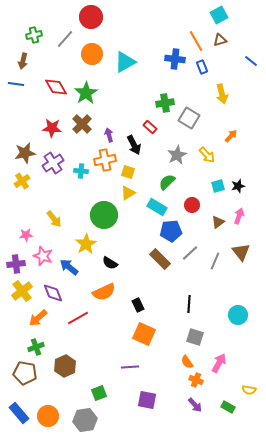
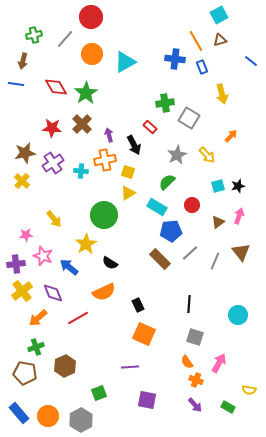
yellow cross at (22, 181): rotated 14 degrees counterclockwise
gray hexagon at (85, 420): moved 4 px left; rotated 20 degrees counterclockwise
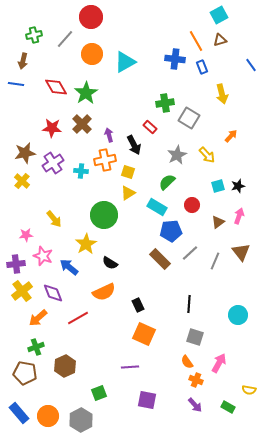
blue line at (251, 61): moved 4 px down; rotated 16 degrees clockwise
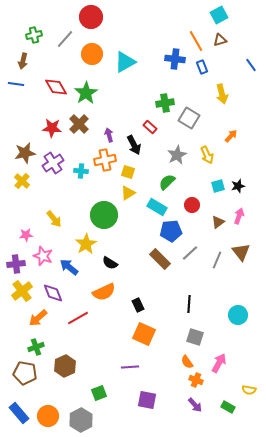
brown cross at (82, 124): moved 3 px left
yellow arrow at (207, 155): rotated 18 degrees clockwise
gray line at (215, 261): moved 2 px right, 1 px up
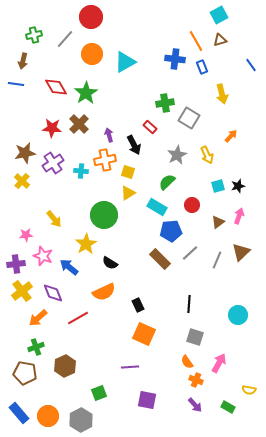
brown triangle at (241, 252): rotated 24 degrees clockwise
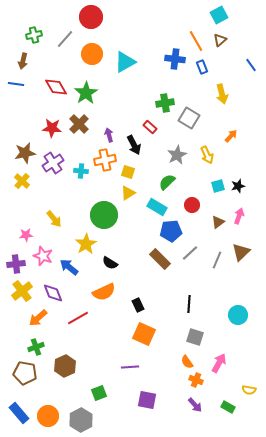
brown triangle at (220, 40): rotated 24 degrees counterclockwise
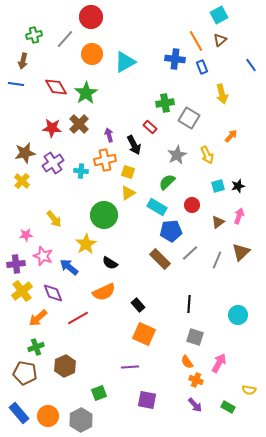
black rectangle at (138, 305): rotated 16 degrees counterclockwise
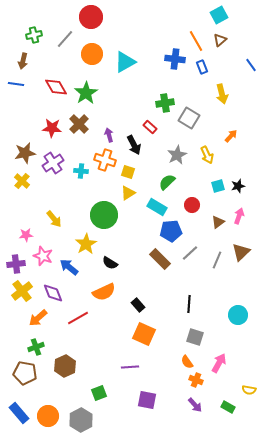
orange cross at (105, 160): rotated 30 degrees clockwise
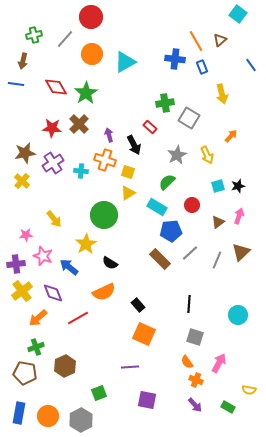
cyan square at (219, 15): moved 19 px right, 1 px up; rotated 24 degrees counterclockwise
blue rectangle at (19, 413): rotated 50 degrees clockwise
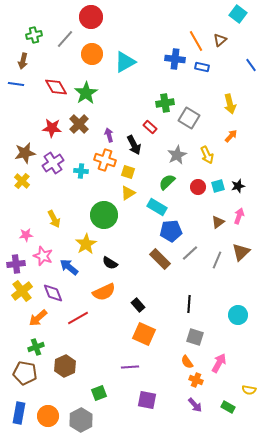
blue rectangle at (202, 67): rotated 56 degrees counterclockwise
yellow arrow at (222, 94): moved 8 px right, 10 px down
red circle at (192, 205): moved 6 px right, 18 px up
yellow arrow at (54, 219): rotated 12 degrees clockwise
